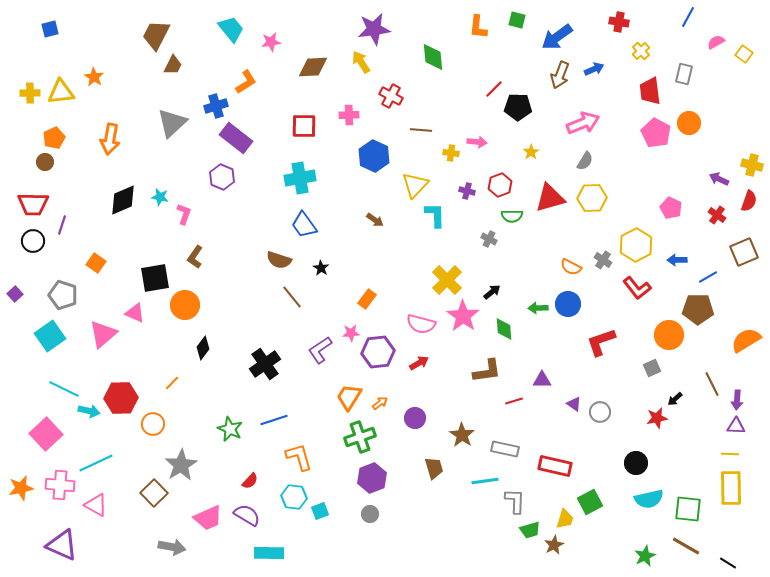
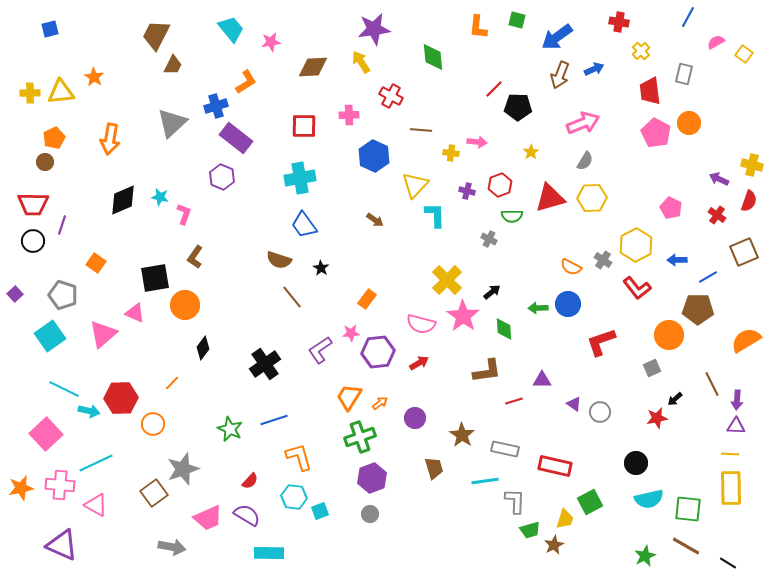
gray star at (181, 465): moved 2 px right, 4 px down; rotated 12 degrees clockwise
brown square at (154, 493): rotated 8 degrees clockwise
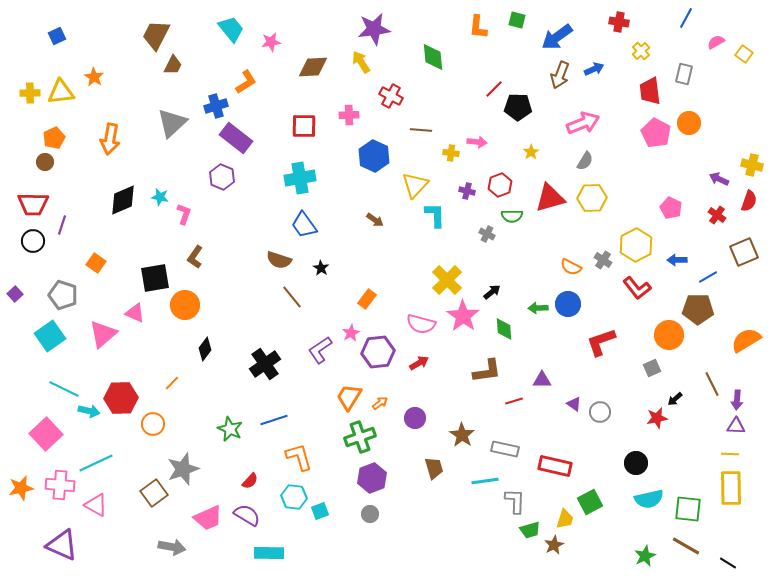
blue line at (688, 17): moved 2 px left, 1 px down
blue square at (50, 29): moved 7 px right, 7 px down; rotated 12 degrees counterclockwise
gray cross at (489, 239): moved 2 px left, 5 px up
pink star at (351, 333): rotated 24 degrees counterclockwise
black diamond at (203, 348): moved 2 px right, 1 px down
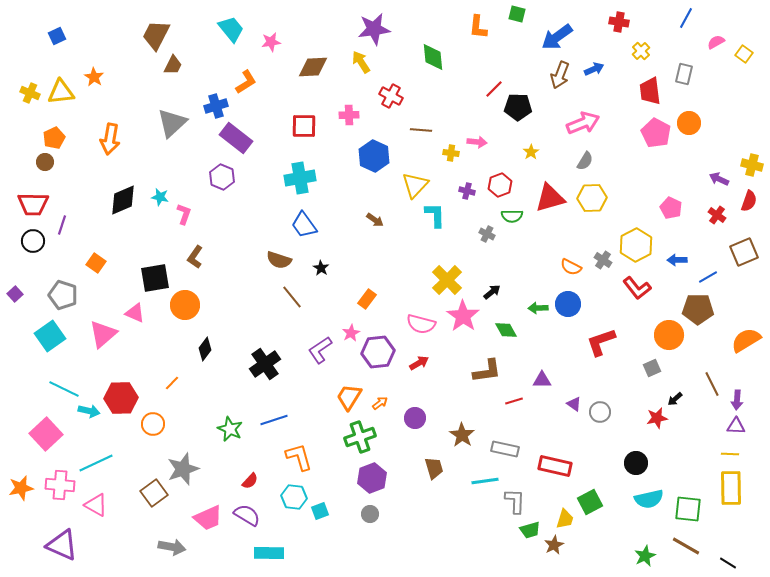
green square at (517, 20): moved 6 px up
yellow cross at (30, 93): rotated 24 degrees clockwise
green diamond at (504, 329): moved 2 px right, 1 px down; rotated 25 degrees counterclockwise
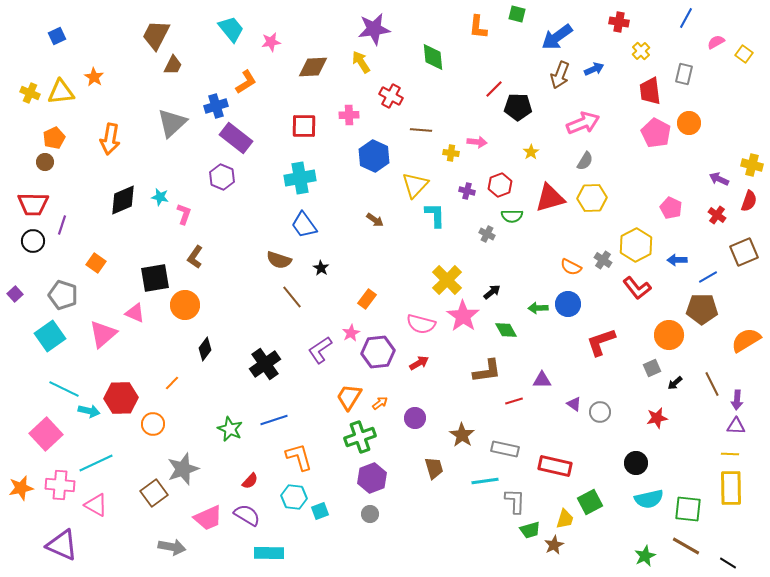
brown pentagon at (698, 309): moved 4 px right
black arrow at (675, 399): moved 16 px up
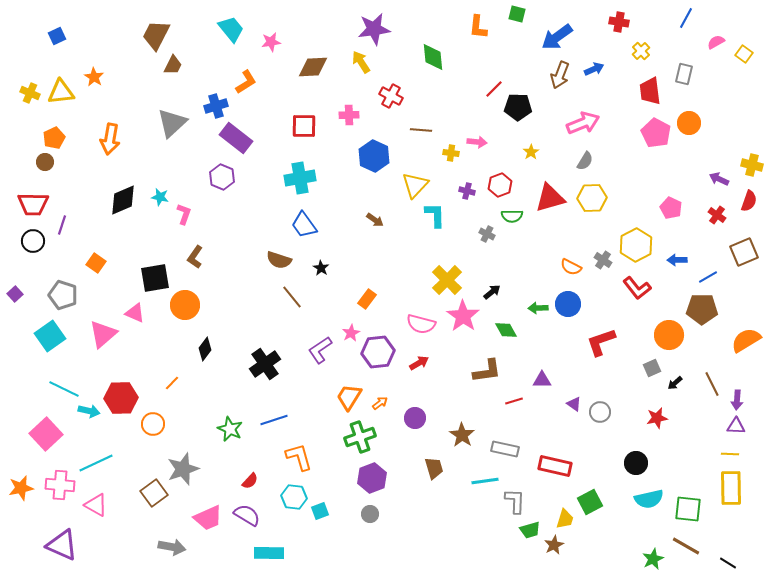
green star at (645, 556): moved 8 px right, 3 px down
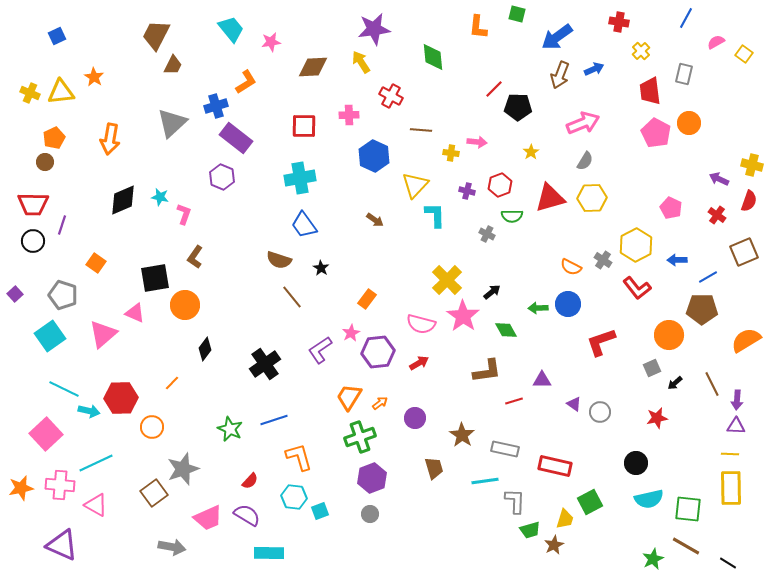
orange circle at (153, 424): moved 1 px left, 3 px down
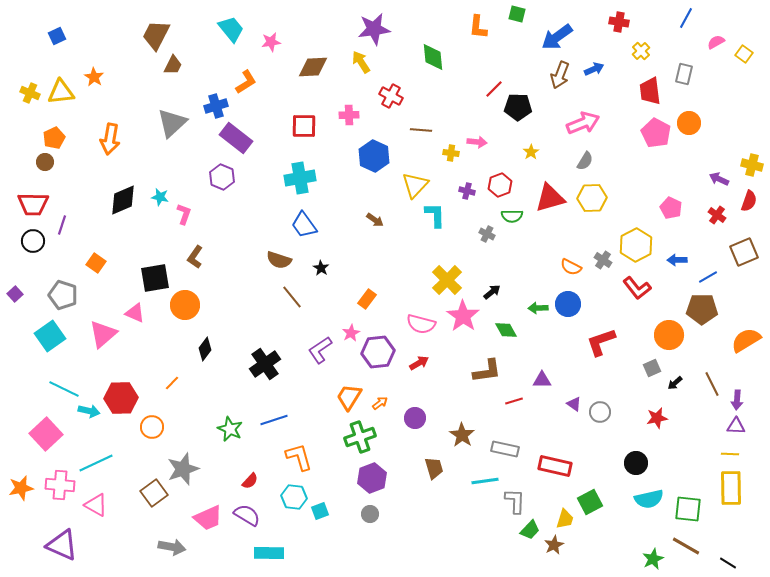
green trapezoid at (530, 530): rotated 30 degrees counterclockwise
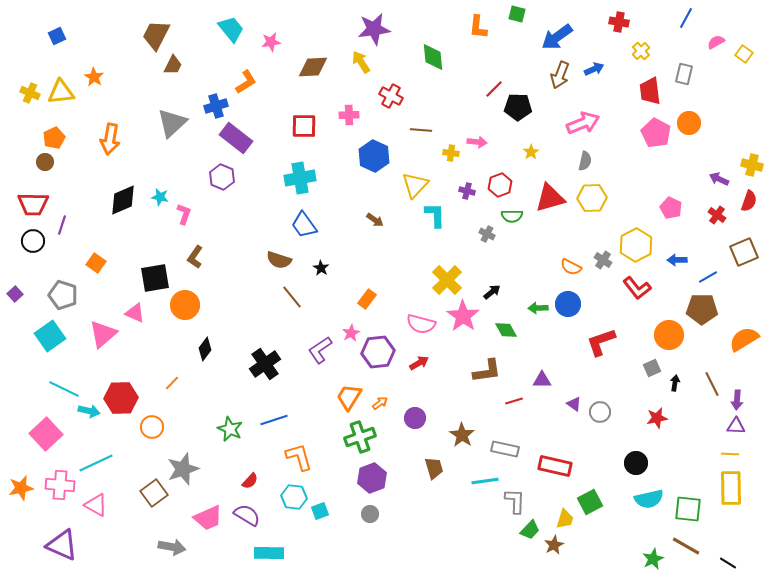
gray semicircle at (585, 161): rotated 18 degrees counterclockwise
orange semicircle at (746, 340): moved 2 px left, 1 px up
black arrow at (675, 383): rotated 140 degrees clockwise
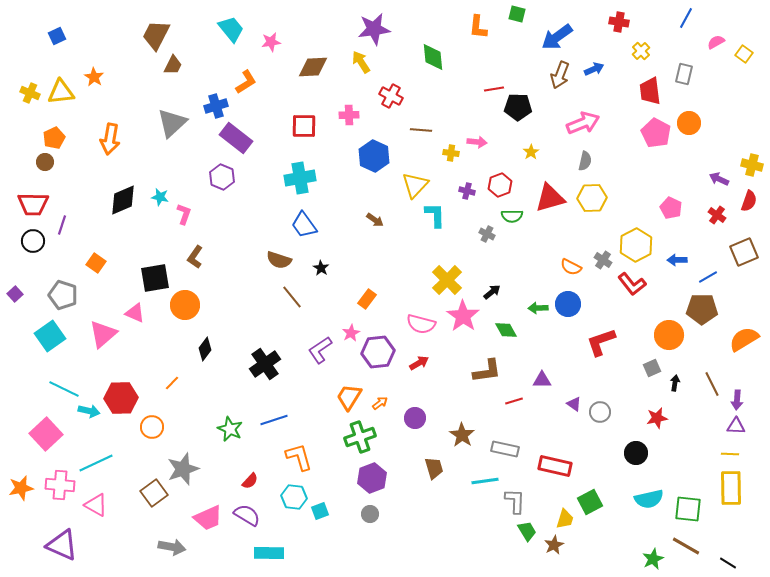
red line at (494, 89): rotated 36 degrees clockwise
red L-shape at (637, 288): moved 5 px left, 4 px up
black circle at (636, 463): moved 10 px up
green trapezoid at (530, 530): moved 3 px left, 1 px down; rotated 75 degrees counterclockwise
